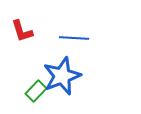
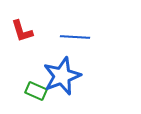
blue line: moved 1 px right, 1 px up
green rectangle: rotated 70 degrees clockwise
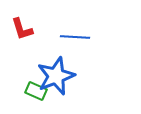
red L-shape: moved 2 px up
blue star: moved 6 px left
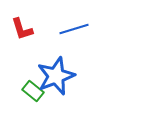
blue line: moved 1 px left, 8 px up; rotated 20 degrees counterclockwise
green rectangle: moved 3 px left; rotated 15 degrees clockwise
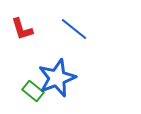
blue line: rotated 56 degrees clockwise
blue star: moved 1 px right, 2 px down
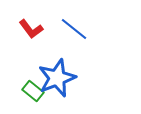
red L-shape: moved 9 px right; rotated 20 degrees counterclockwise
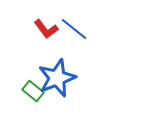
red L-shape: moved 15 px right
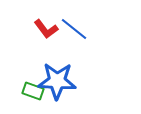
blue star: moved 3 px down; rotated 24 degrees clockwise
green rectangle: rotated 20 degrees counterclockwise
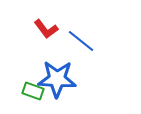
blue line: moved 7 px right, 12 px down
blue star: moved 2 px up
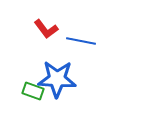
blue line: rotated 28 degrees counterclockwise
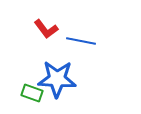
green rectangle: moved 1 px left, 2 px down
